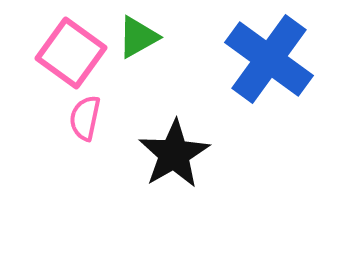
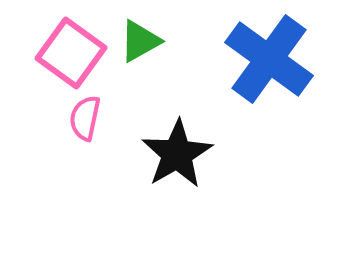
green triangle: moved 2 px right, 4 px down
black star: moved 3 px right
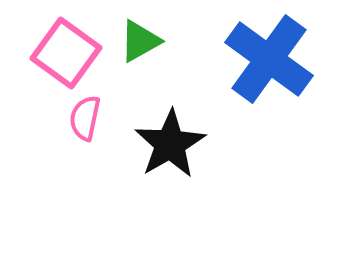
pink square: moved 5 px left
black star: moved 7 px left, 10 px up
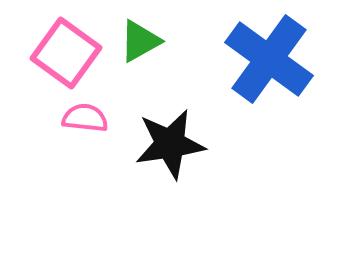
pink semicircle: rotated 84 degrees clockwise
black star: rotated 22 degrees clockwise
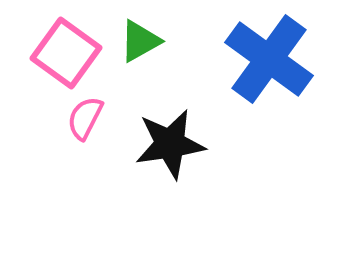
pink semicircle: rotated 69 degrees counterclockwise
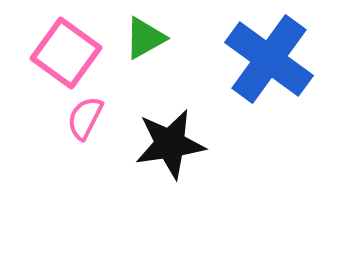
green triangle: moved 5 px right, 3 px up
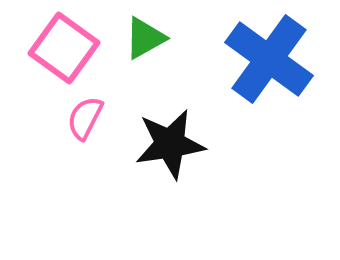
pink square: moved 2 px left, 5 px up
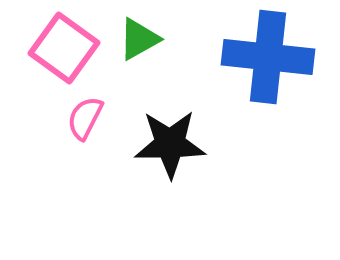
green triangle: moved 6 px left, 1 px down
blue cross: moved 1 px left, 2 px up; rotated 30 degrees counterclockwise
black star: rotated 8 degrees clockwise
